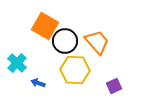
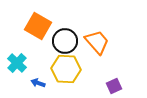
orange square: moved 7 px left
yellow hexagon: moved 9 px left, 1 px up
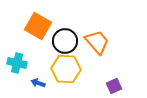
cyan cross: rotated 30 degrees counterclockwise
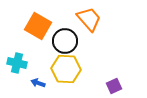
orange trapezoid: moved 8 px left, 23 px up
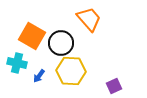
orange square: moved 6 px left, 10 px down
black circle: moved 4 px left, 2 px down
yellow hexagon: moved 5 px right, 2 px down
blue arrow: moved 1 px right, 7 px up; rotated 72 degrees counterclockwise
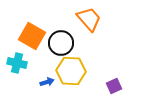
blue arrow: moved 8 px right, 6 px down; rotated 144 degrees counterclockwise
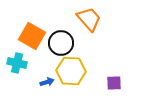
purple square: moved 3 px up; rotated 21 degrees clockwise
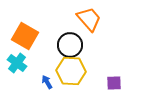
orange square: moved 7 px left
black circle: moved 9 px right, 2 px down
cyan cross: rotated 24 degrees clockwise
blue arrow: rotated 104 degrees counterclockwise
